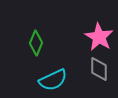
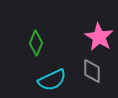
gray diamond: moved 7 px left, 2 px down
cyan semicircle: moved 1 px left
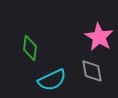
green diamond: moved 6 px left, 5 px down; rotated 15 degrees counterclockwise
gray diamond: rotated 10 degrees counterclockwise
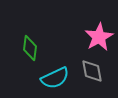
pink star: rotated 12 degrees clockwise
cyan semicircle: moved 3 px right, 2 px up
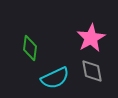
pink star: moved 8 px left, 1 px down
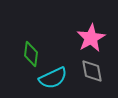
green diamond: moved 1 px right, 6 px down
cyan semicircle: moved 2 px left
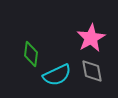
cyan semicircle: moved 4 px right, 3 px up
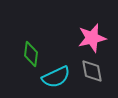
pink star: moved 1 px right; rotated 16 degrees clockwise
cyan semicircle: moved 1 px left, 2 px down
